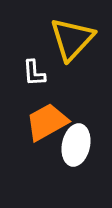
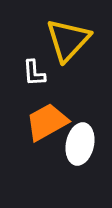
yellow triangle: moved 4 px left, 1 px down
white ellipse: moved 4 px right, 1 px up
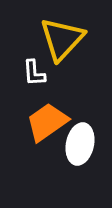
yellow triangle: moved 6 px left, 1 px up
orange trapezoid: rotated 6 degrees counterclockwise
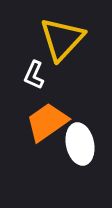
white L-shape: moved 2 px down; rotated 28 degrees clockwise
white ellipse: rotated 24 degrees counterclockwise
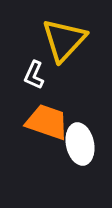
yellow triangle: moved 2 px right, 1 px down
orange trapezoid: rotated 54 degrees clockwise
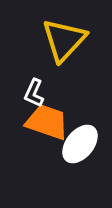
white L-shape: moved 18 px down
white ellipse: rotated 51 degrees clockwise
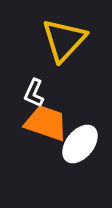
orange trapezoid: moved 1 px left, 1 px down
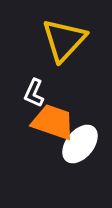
orange trapezoid: moved 7 px right, 1 px up
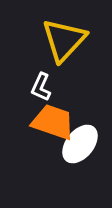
white L-shape: moved 7 px right, 6 px up
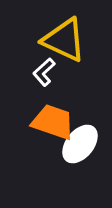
yellow triangle: rotated 48 degrees counterclockwise
white L-shape: moved 3 px right, 15 px up; rotated 24 degrees clockwise
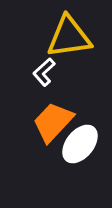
yellow triangle: moved 5 px right, 3 px up; rotated 33 degrees counterclockwise
orange trapezoid: rotated 66 degrees counterclockwise
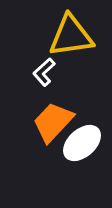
yellow triangle: moved 2 px right, 1 px up
white ellipse: moved 2 px right, 1 px up; rotated 9 degrees clockwise
